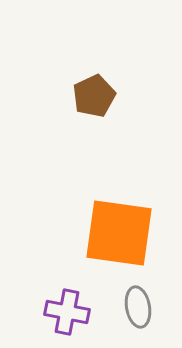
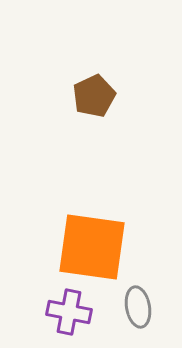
orange square: moved 27 px left, 14 px down
purple cross: moved 2 px right
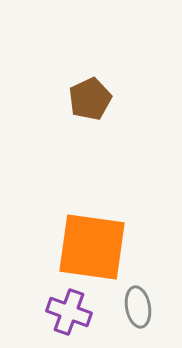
brown pentagon: moved 4 px left, 3 px down
purple cross: rotated 9 degrees clockwise
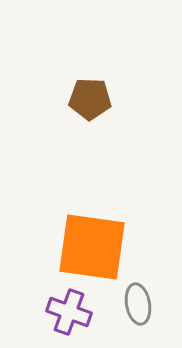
brown pentagon: rotated 27 degrees clockwise
gray ellipse: moved 3 px up
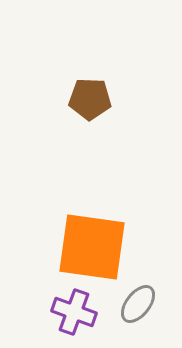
gray ellipse: rotated 48 degrees clockwise
purple cross: moved 5 px right
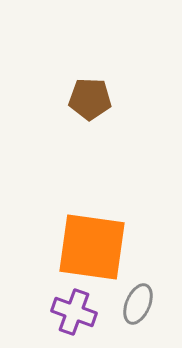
gray ellipse: rotated 15 degrees counterclockwise
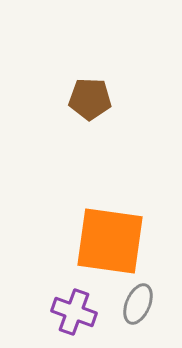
orange square: moved 18 px right, 6 px up
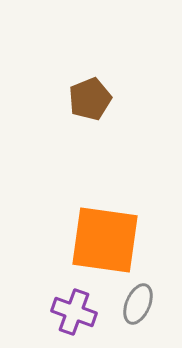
brown pentagon: rotated 24 degrees counterclockwise
orange square: moved 5 px left, 1 px up
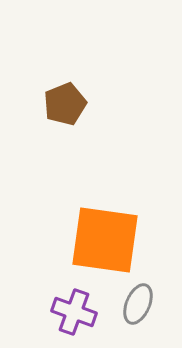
brown pentagon: moved 25 px left, 5 px down
